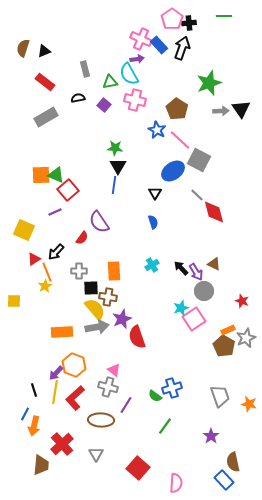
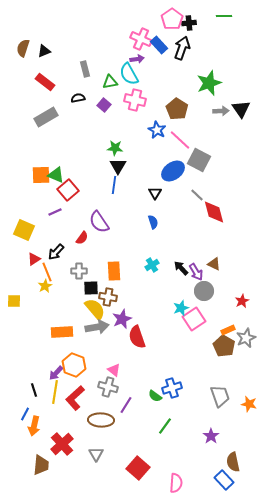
red star at (242, 301): rotated 24 degrees clockwise
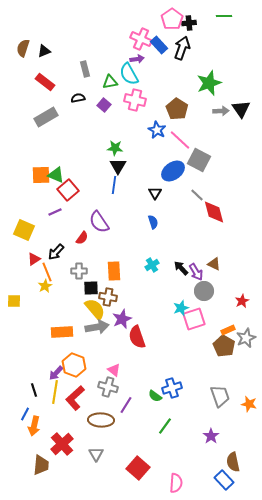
pink square at (194, 319): rotated 15 degrees clockwise
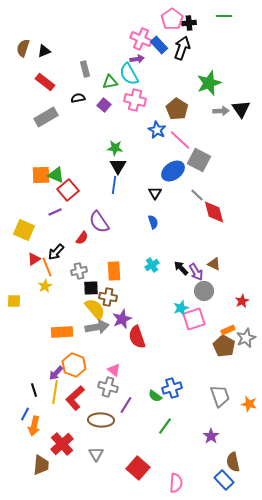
gray cross at (79, 271): rotated 14 degrees counterclockwise
orange line at (47, 272): moved 5 px up
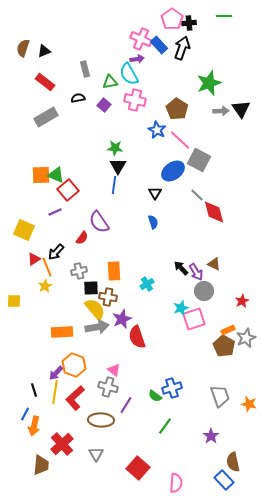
cyan cross at (152, 265): moved 5 px left, 19 px down
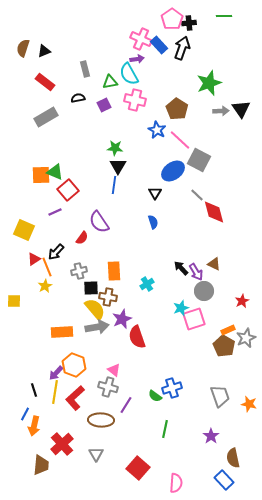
purple square at (104, 105): rotated 24 degrees clockwise
green triangle at (56, 175): moved 1 px left, 3 px up
green line at (165, 426): moved 3 px down; rotated 24 degrees counterclockwise
brown semicircle at (233, 462): moved 4 px up
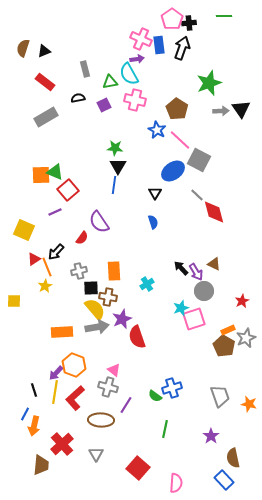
blue rectangle at (159, 45): rotated 36 degrees clockwise
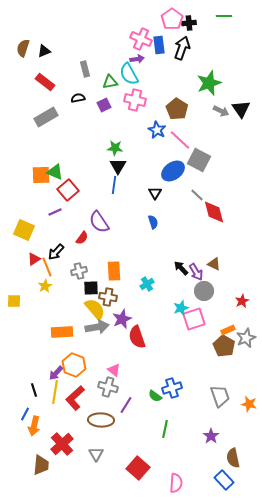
gray arrow at (221, 111): rotated 28 degrees clockwise
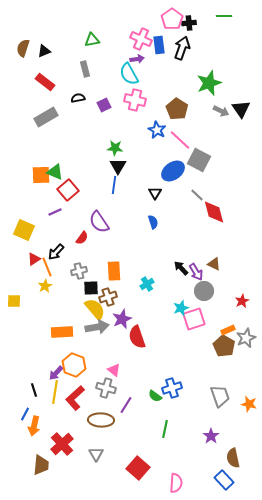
green triangle at (110, 82): moved 18 px left, 42 px up
brown cross at (108, 297): rotated 30 degrees counterclockwise
gray cross at (108, 387): moved 2 px left, 1 px down
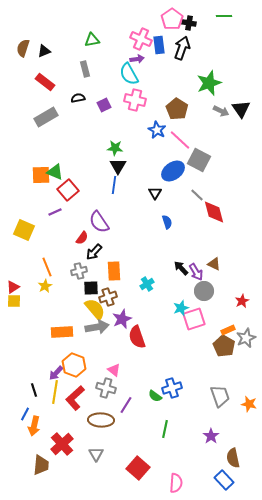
black cross at (189, 23): rotated 16 degrees clockwise
blue semicircle at (153, 222): moved 14 px right
black arrow at (56, 252): moved 38 px right
red triangle at (34, 259): moved 21 px left, 28 px down
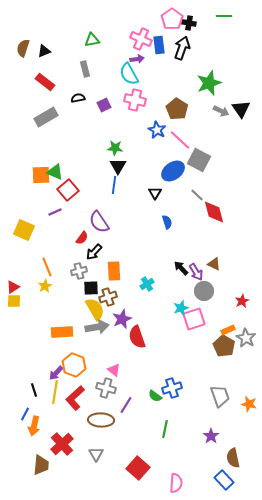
yellow semicircle at (95, 309): rotated 10 degrees clockwise
gray star at (246, 338): rotated 18 degrees counterclockwise
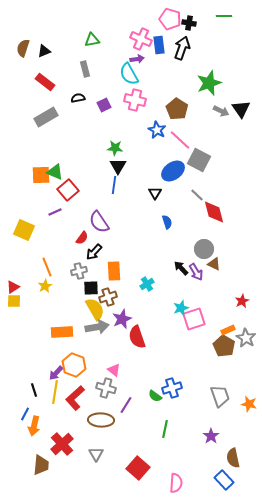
pink pentagon at (172, 19): moved 2 px left; rotated 20 degrees counterclockwise
gray circle at (204, 291): moved 42 px up
